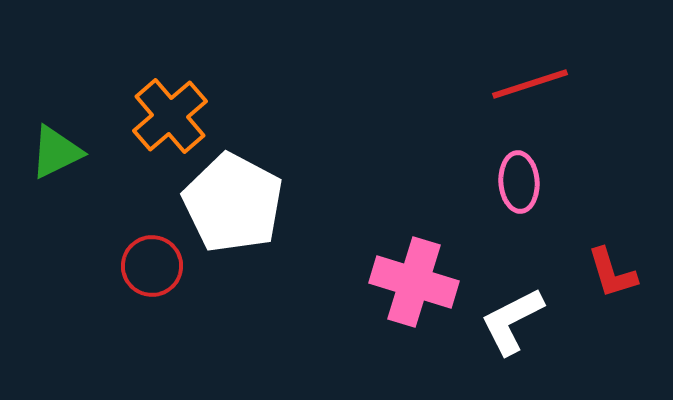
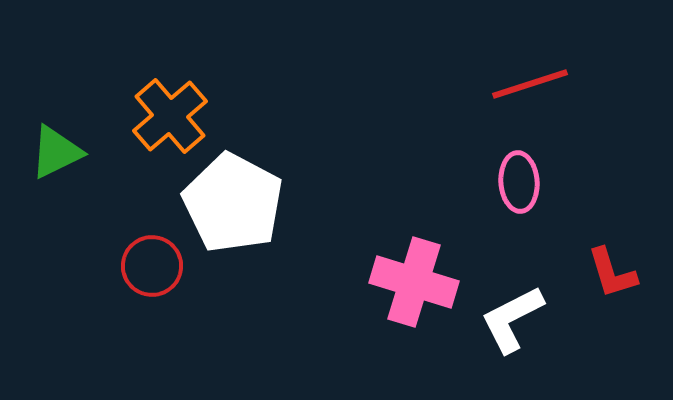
white L-shape: moved 2 px up
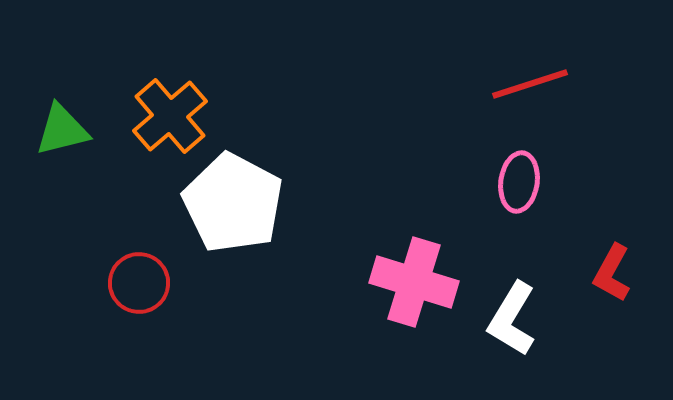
green triangle: moved 6 px right, 22 px up; rotated 12 degrees clockwise
pink ellipse: rotated 12 degrees clockwise
red circle: moved 13 px left, 17 px down
red L-shape: rotated 46 degrees clockwise
white L-shape: rotated 32 degrees counterclockwise
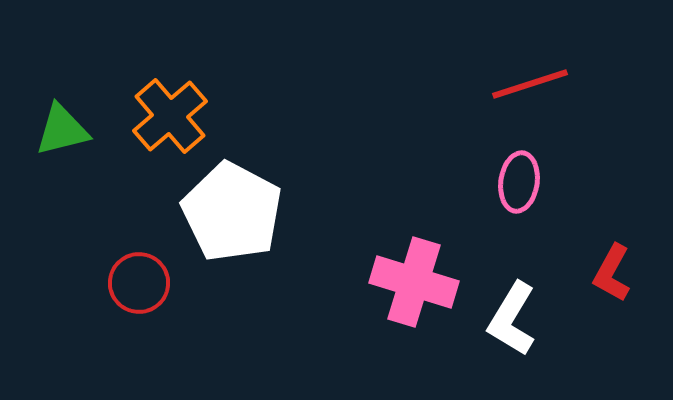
white pentagon: moved 1 px left, 9 px down
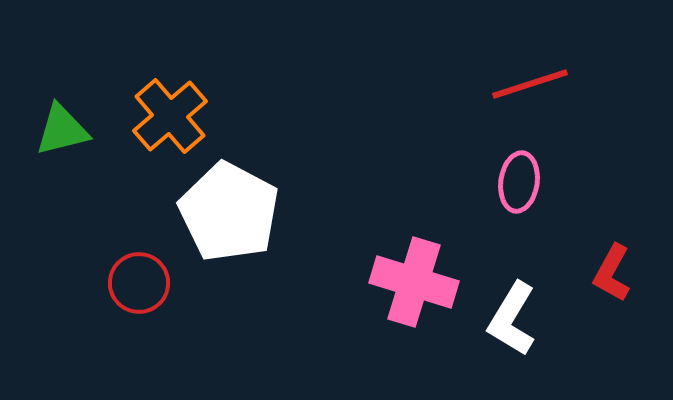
white pentagon: moved 3 px left
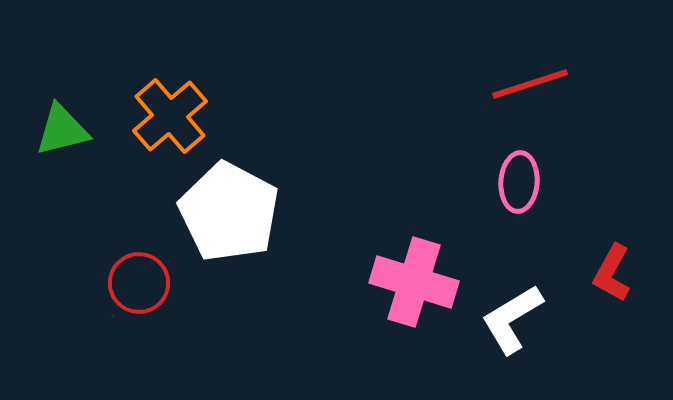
pink ellipse: rotated 4 degrees counterclockwise
white L-shape: rotated 28 degrees clockwise
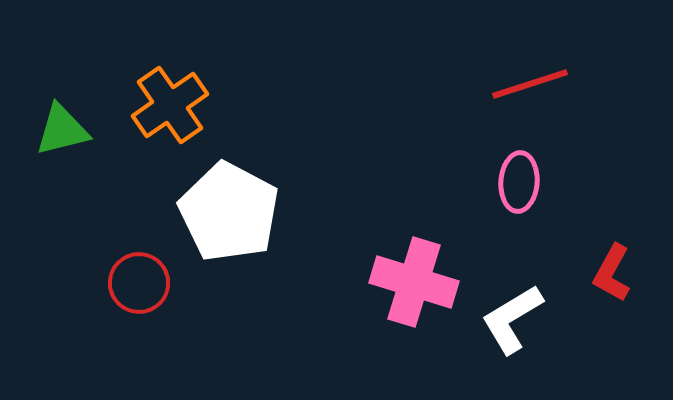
orange cross: moved 11 px up; rotated 6 degrees clockwise
